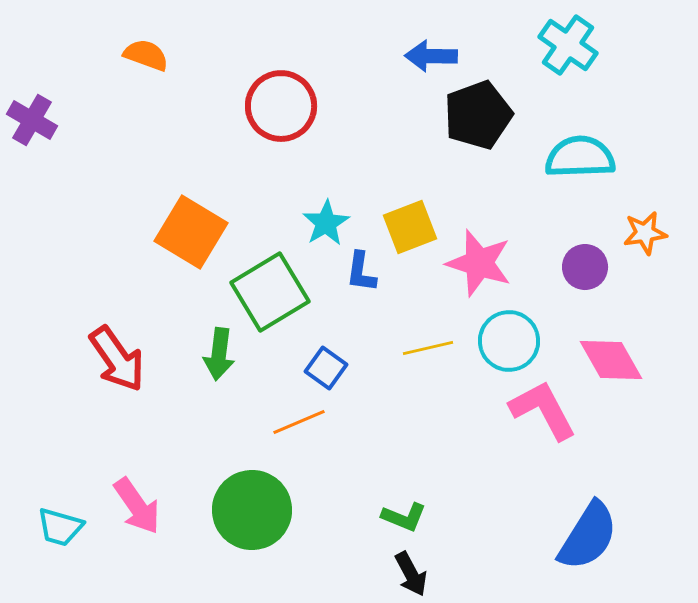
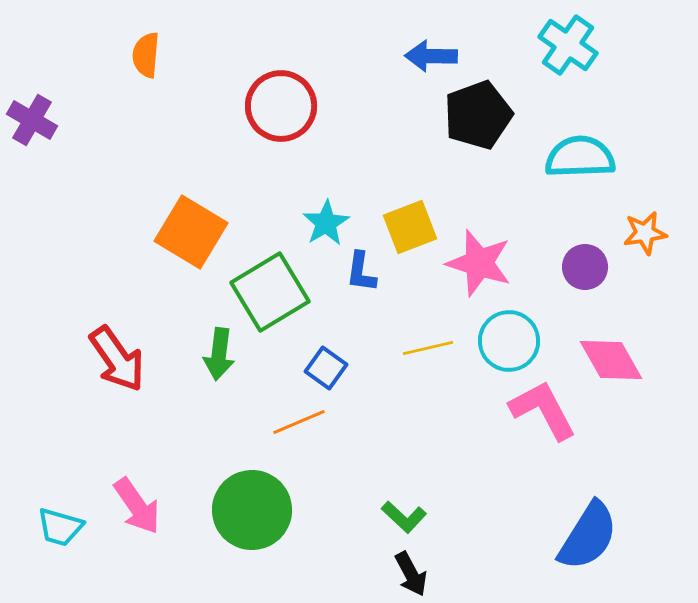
orange semicircle: rotated 105 degrees counterclockwise
green L-shape: rotated 21 degrees clockwise
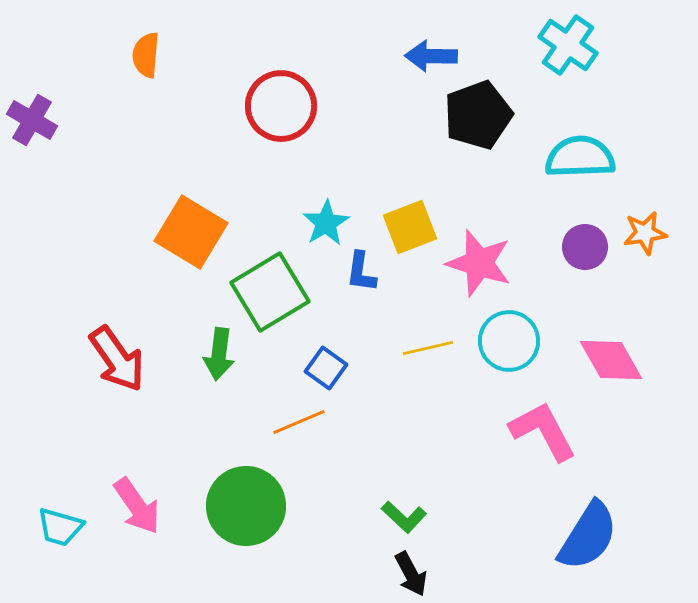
purple circle: moved 20 px up
pink L-shape: moved 21 px down
green circle: moved 6 px left, 4 px up
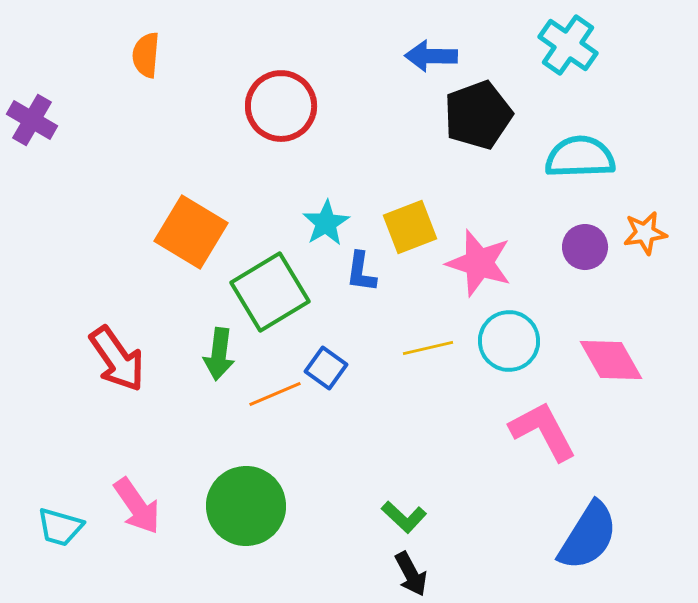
orange line: moved 24 px left, 28 px up
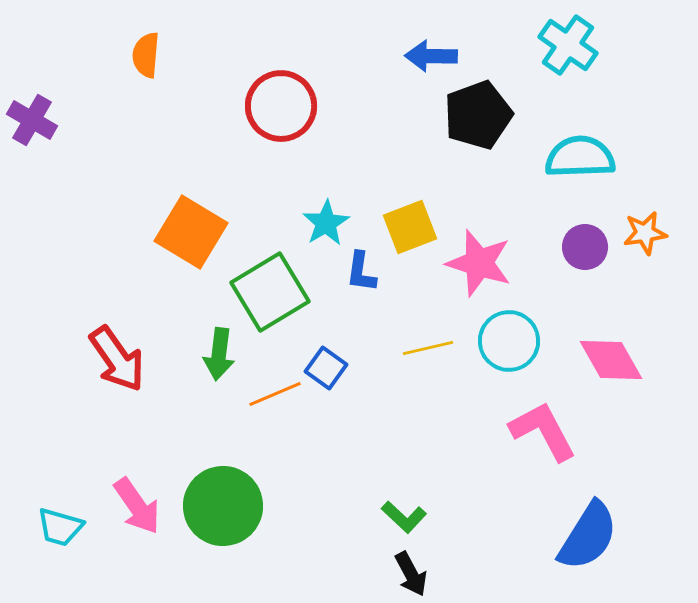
green circle: moved 23 px left
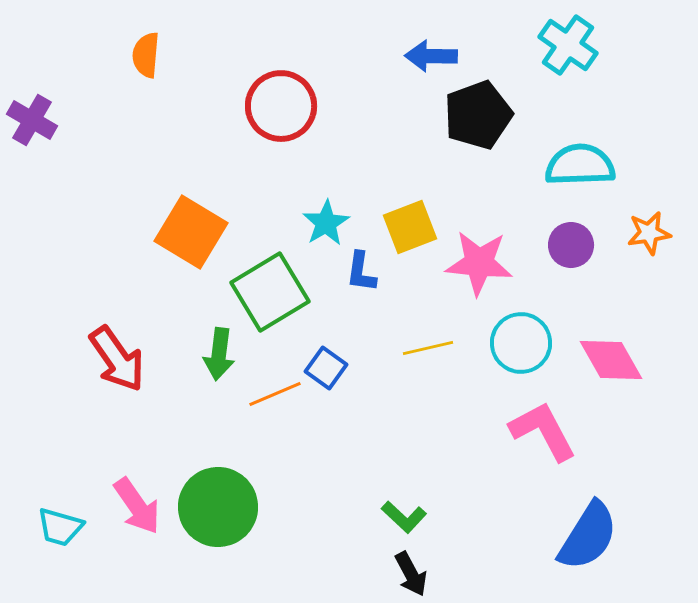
cyan semicircle: moved 8 px down
orange star: moved 4 px right
purple circle: moved 14 px left, 2 px up
pink star: rotated 12 degrees counterclockwise
cyan circle: moved 12 px right, 2 px down
green circle: moved 5 px left, 1 px down
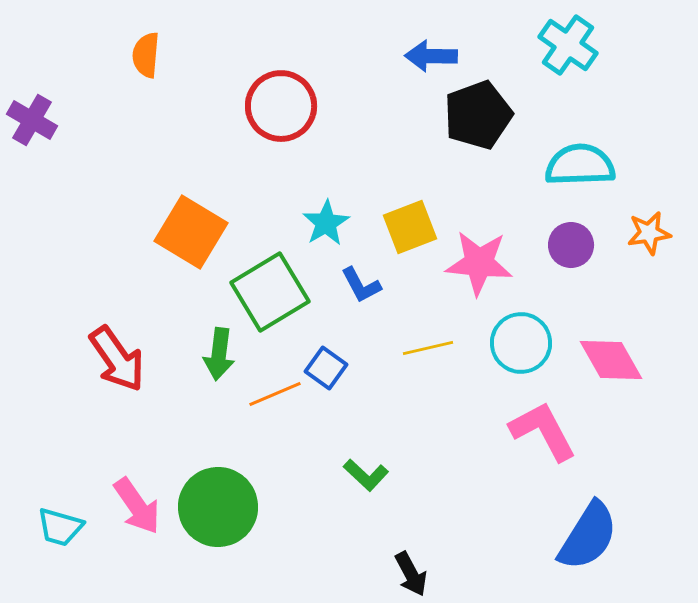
blue L-shape: moved 13 px down; rotated 36 degrees counterclockwise
green L-shape: moved 38 px left, 42 px up
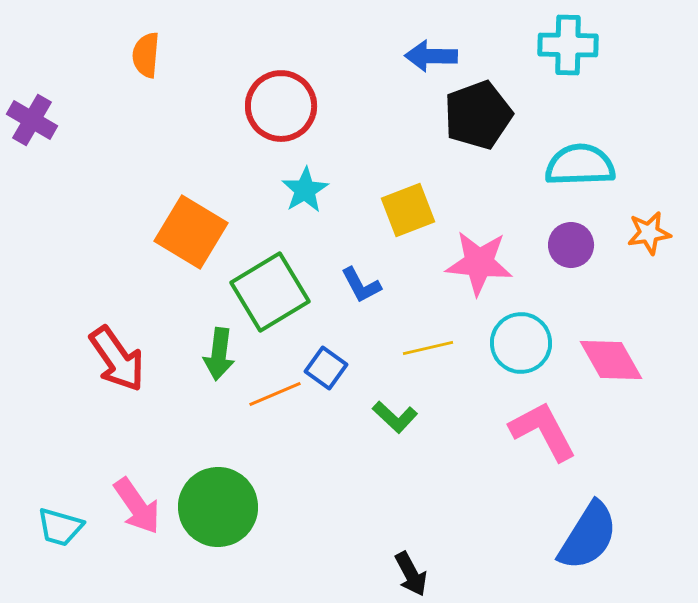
cyan cross: rotated 34 degrees counterclockwise
cyan star: moved 21 px left, 33 px up
yellow square: moved 2 px left, 17 px up
green L-shape: moved 29 px right, 58 px up
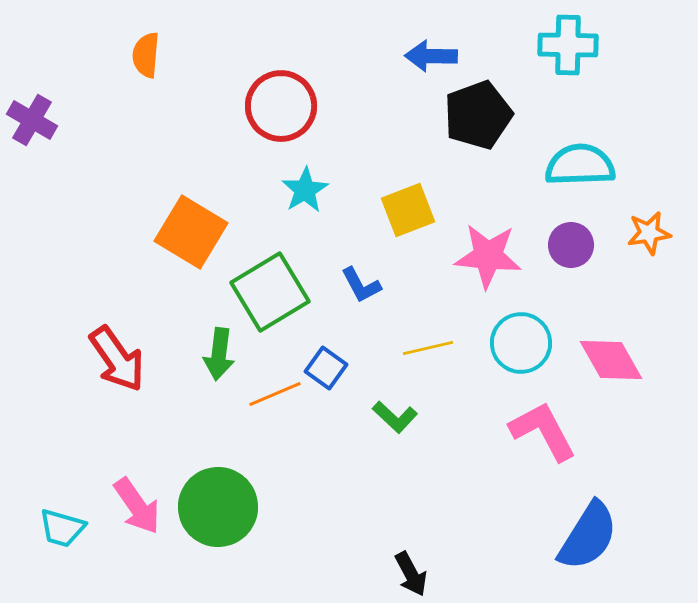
pink star: moved 9 px right, 7 px up
cyan trapezoid: moved 2 px right, 1 px down
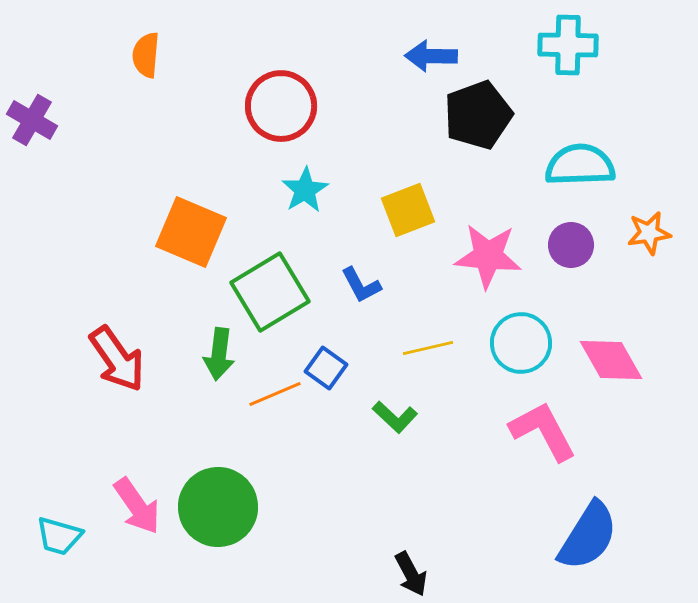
orange square: rotated 8 degrees counterclockwise
cyan trapezoid: moved 3 px left, 8 px down
